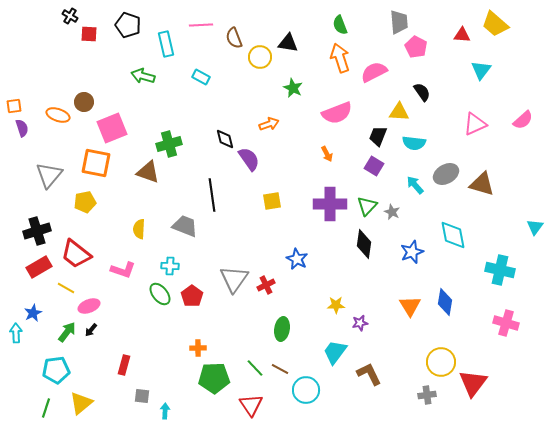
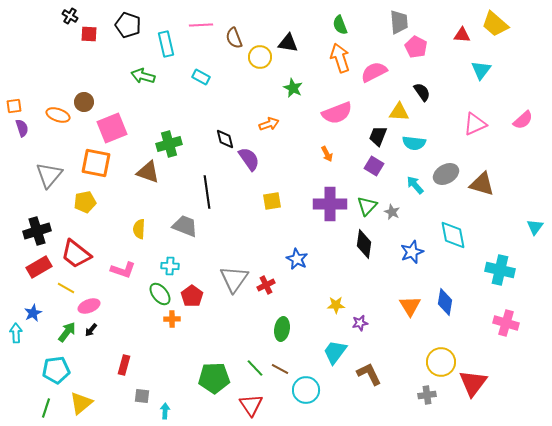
black line at (212, 195): moved 5 px left, 3 px up
orange cross at (198, 348): moved 26 px left, 29 px up
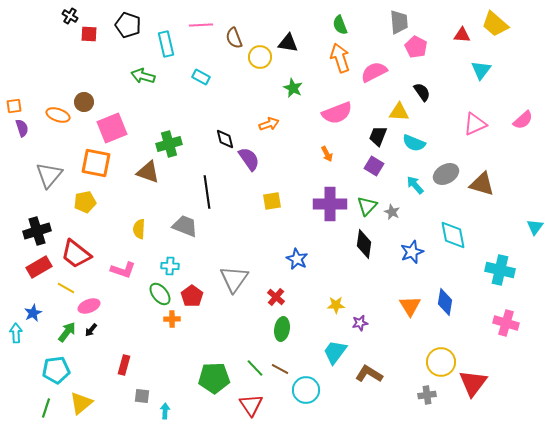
cyan semicircle at (414, 143): rotated 15 degrees clockwise
red cross at (266, 285): moved 10 px right, 12 px down; rotated 24 degrees counterclockwise
brown L-shape at (369, 374): rotated 32 degrees counterclockwise
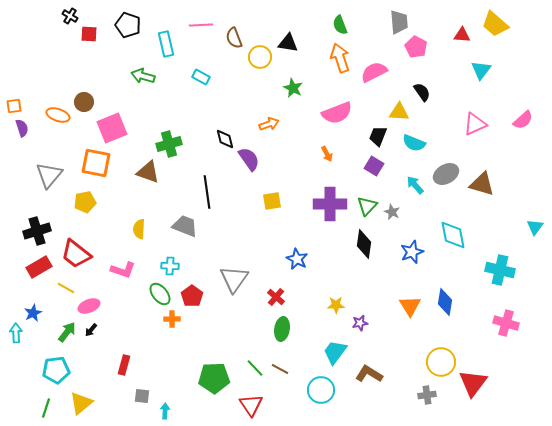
cyan circle at (306, 390): moved 15 px right
